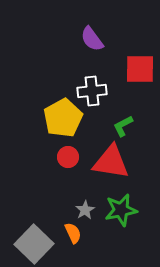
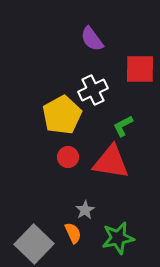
white cross: moved 1 px right, 1 px up; rotated 20 degrees counterclockwise
yellow pentagon: moved 1 px left, 3 px up
green star: moved 3 px left, 28 px down
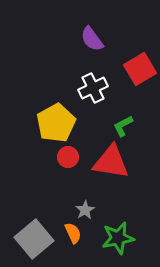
red square: rotated 32 degrees counterclockwise
white cross: moved 2 px up
yellow pentagon: moved 6 px left, 8 px down
gray square: moved 5 px up; rotated 6 degrees clockwise
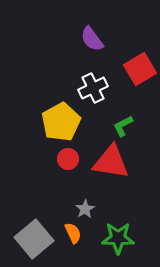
yellow pentagon: moved 5 px right, 1 px up
red circle: moved 2 px down
gray star: moved 1 px up
green star: rotated 12 degrees clockwise
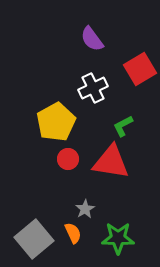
yellow pentagon: moved 5 px left
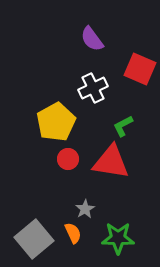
red square: rotated 36 degrees counterclockwise
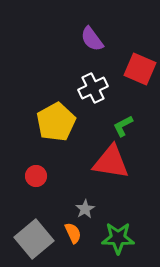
red circle: moved 32 px left, 17 px down
